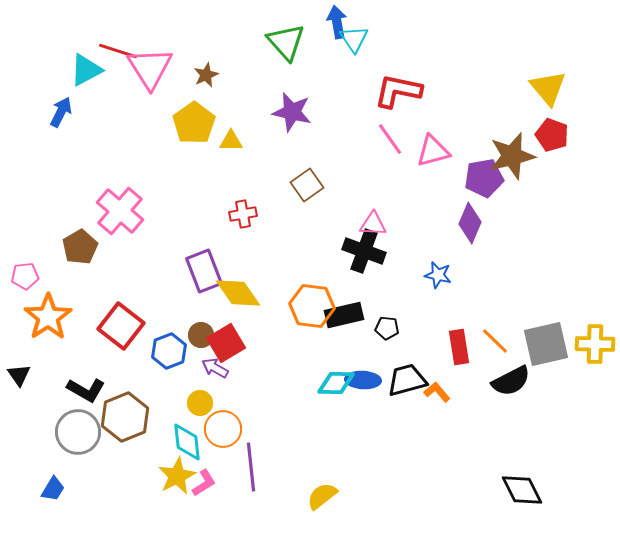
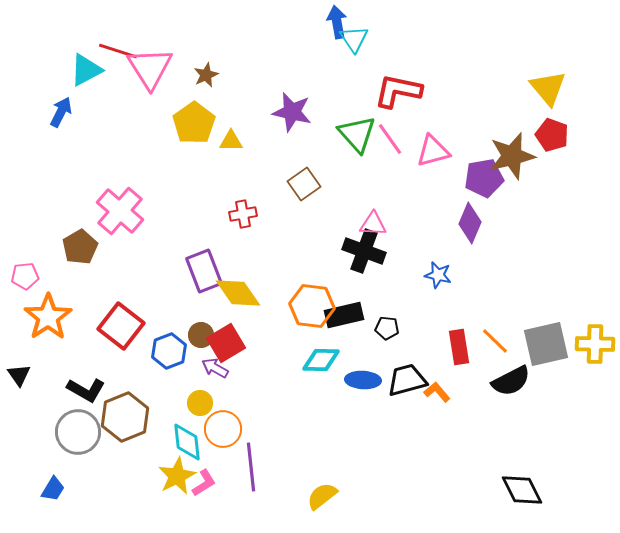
green triangle at (286, 42): moved 71 px right, 92 px down
brown square at (307, 185): moved 3 px left, 1 px up
cyan diamond at (336, 383): moved 15 px left, 23 px up
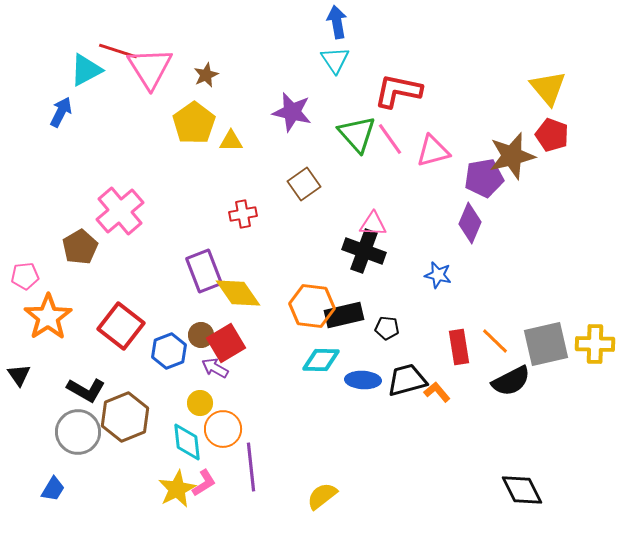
cyan triangle at (354, 39): moved 19 px left, 21 px down
pink cross at (120, 211): rotated 9 degrees clockwise
yellow star at (177, 476): moved 13 px down
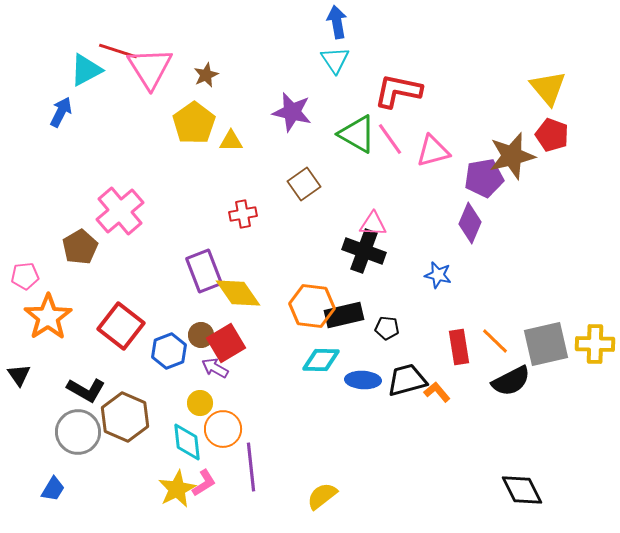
green triangle at (357, 134): rotated 18 degrees counterclockwise
brown hexagon at (125, 417): rotated 15 degrees counterclockwise
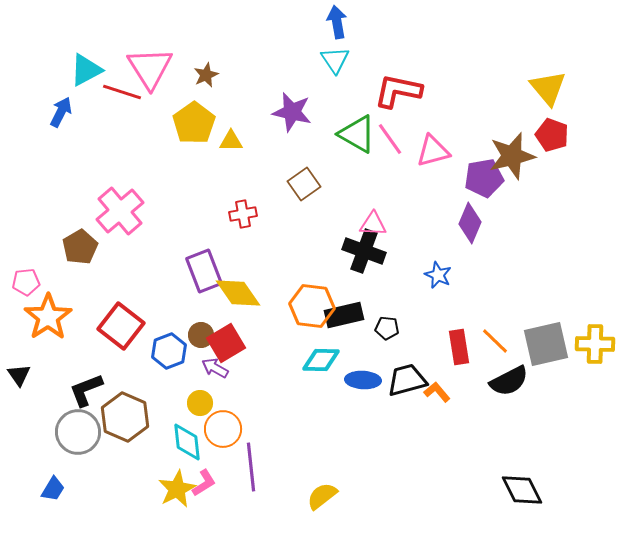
red line at (118, 51): moved 4 px right, 41 px down
blue star at (438, 275): rotated 12 degrees clockwise
pink pentagon at (25, 276): moved 1 px right, 6 px down
black semicircle at (511, 381): moved 2 px left
black L-shape at (86, 390): rotated 129 degrees clockwise
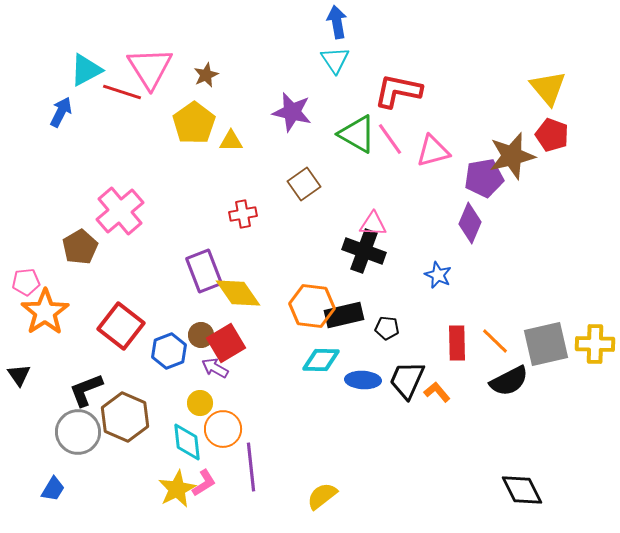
orange star at (48, 317): moved 3 px left, 5 px up
red rectangle at (459, 347): moved 2 px left, 4 px up; rotated 8 degrees clockwise
black trapezoid at (407, 380): rotated 51 degrees counterclockwise
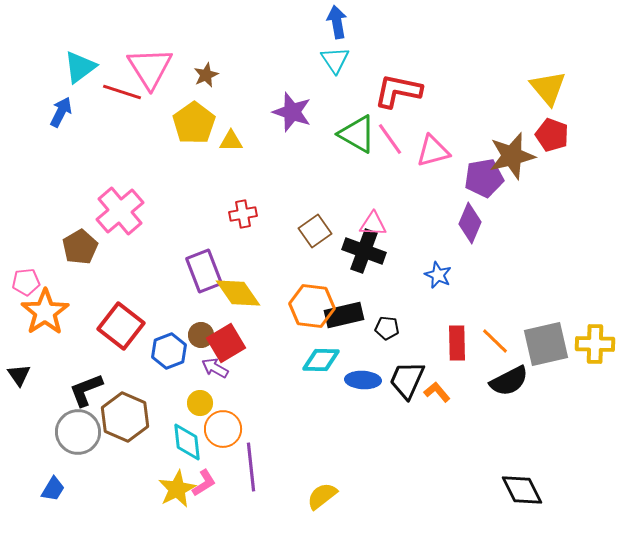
cyan triangle at (86, 70): moved 6 px left, 3 px up; rotated 9 degrees counterclockwise
purple star at (292, 112): rotated 6 degrees clockwise
brown square at (304, 184): moved 11 px right, 47 px down
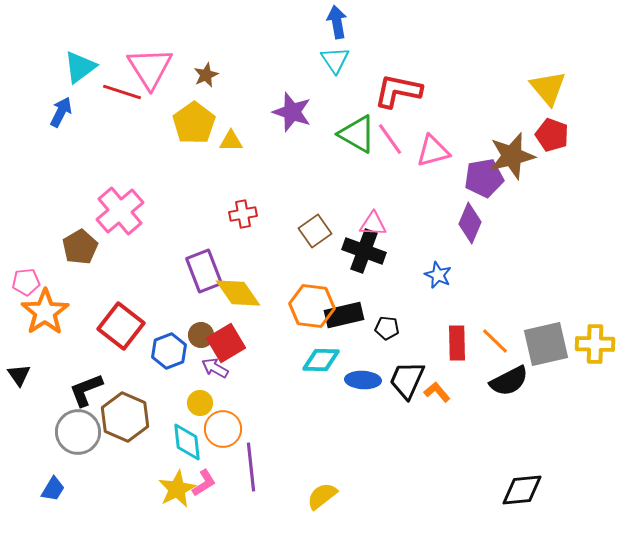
black diamond at (522, 490): rotated 69 degrees counterclockwise
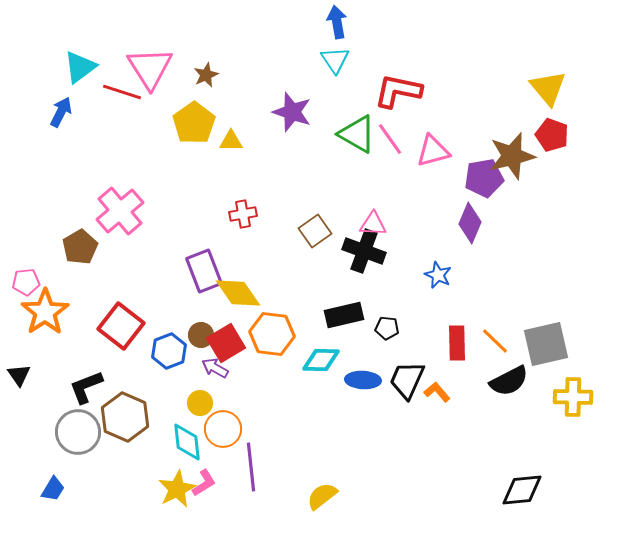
orange hexagon at (312, 306): moved 40 px left, 28 px down
yellow cross at (595, 344): moved 22 px left, 53 px down
black L-shape at (86, 390): moved 3 px up
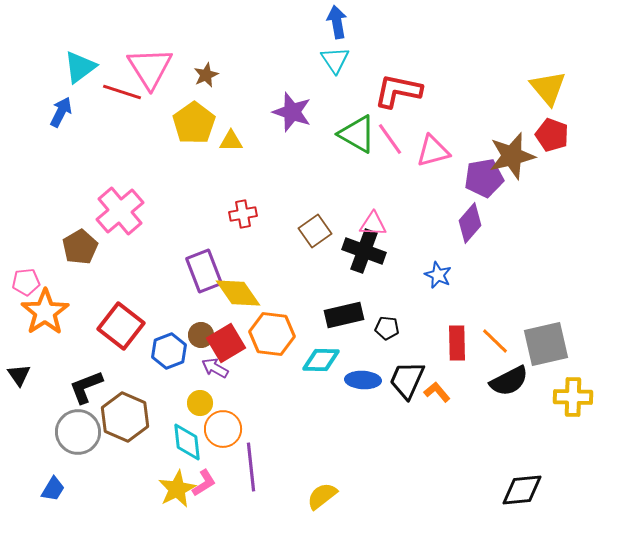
purple diamond at (470, 223): rotated 18 degrees clockwise
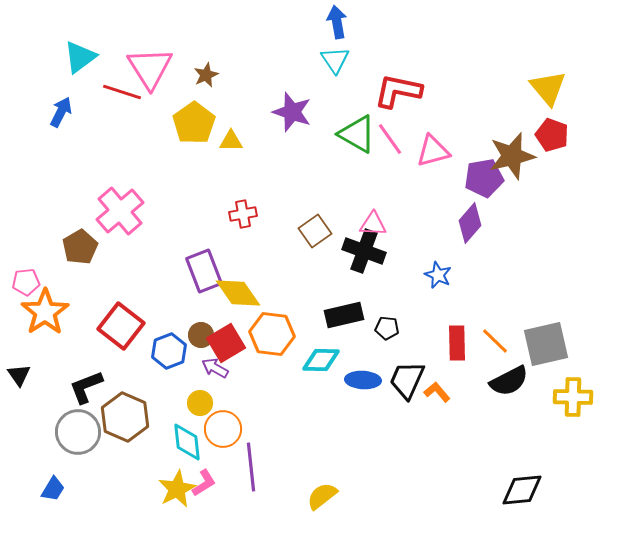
cyan triangle at (80, 67): moved 10 px up
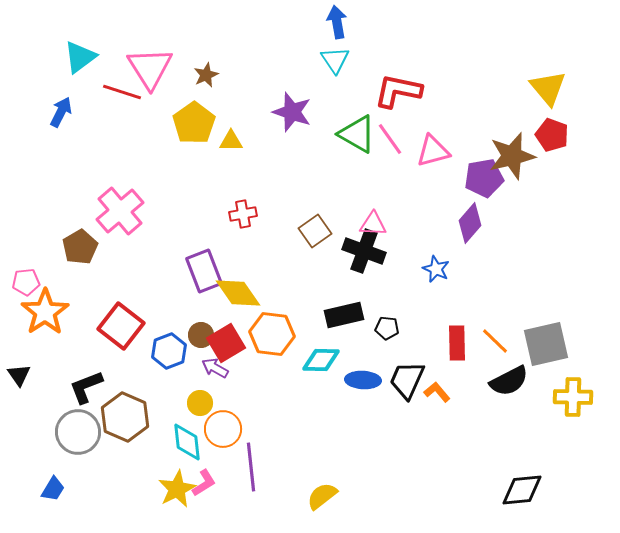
blue star at (438, 275): moved 2 px left, 6 px up
